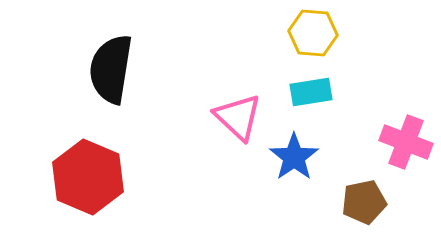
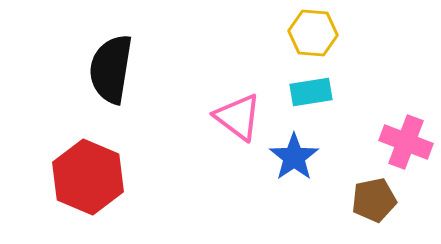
pink triangle: rotated 6 degrees counterclockwise
brown pentagon: moved 10 px right, 2 px up
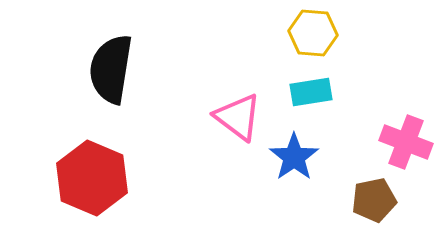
red hexagon: moved 4 px right, 1 px down
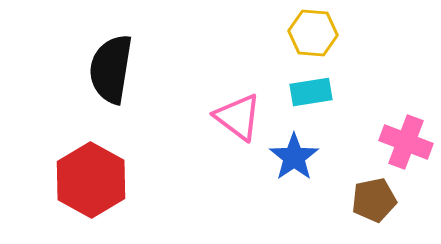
red hexagon: moved 1 px left, 2 px down; rotated 6 degrees clockwise
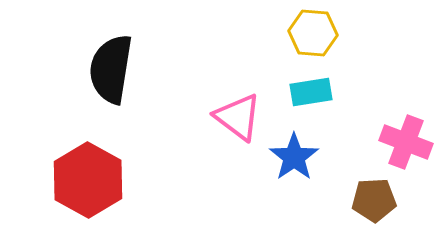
red hexagon: moved 3 px left
brown pentagon: rotated 9 degrees clockwise
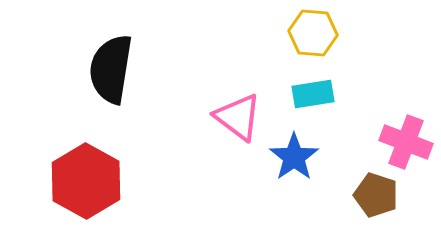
cyan rectangle: moved 2 px right, 2 px down
red hexagon: moved 2 px left, 1 px down
brown pentagon: moved 2 px right, 5 px up; rotated 21 degrees clockwise
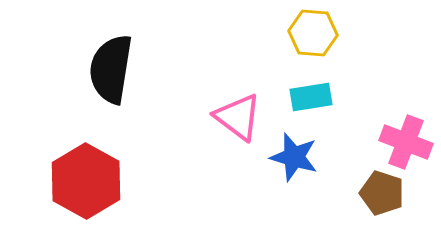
cyan rectangle: moved 2 px left, 3 px down
blue star: rotated 21 degrees counterclockwise
brown pentagon: moved 6 px right, 2 px up
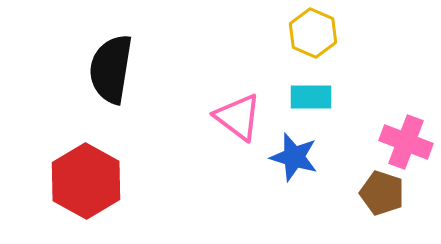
yellow hexagon: rotated 18 degrees clockwise
cyan rectangle: rotated 9 degrees clockwise
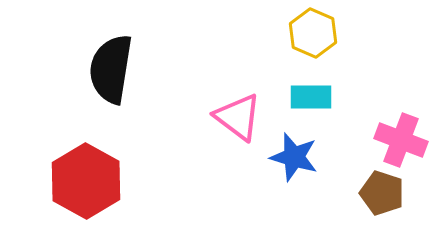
pink cross: moved 5 px left, 2 px up
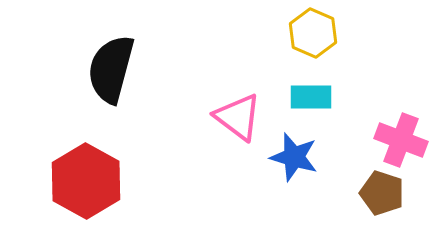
black semicircle: rotated 6 degrees clockwise
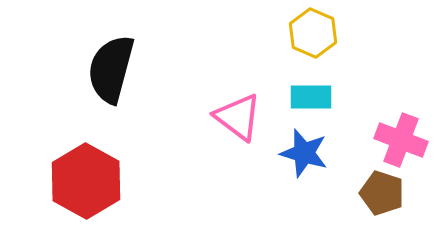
blue star: moved 10 px right, 4 px up
